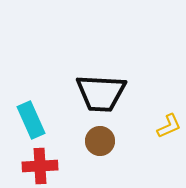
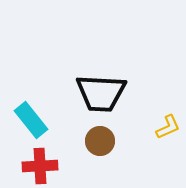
cyan rectangle: rotated 15 degrees counterclockwise
yellow L-shape: moved 1 px left, 1 px down
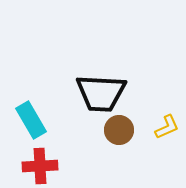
cyan rectangle: rotated 9 degrees clockwise
yellow L-shape: moved 1 px left
brown circle: moved 19 px right, 11 px up
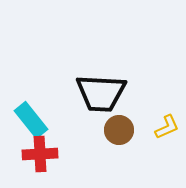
cyan rectangle: rotated 9 degrees counterclockwise
red cross: moved 12 px up
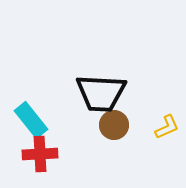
brown circle: moved 5 px left, 5 px up
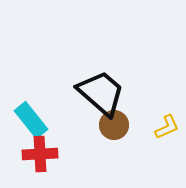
black trapezoid: rotated 142 degrees counterclockwise
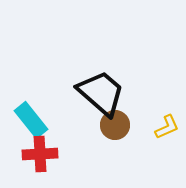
brown circle: moved 1 px right
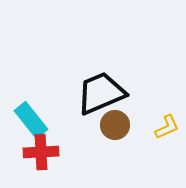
black trapezoid: rotated 64 degrees counterclockwise
red cross: moved 1 px right, 2 px up
